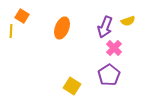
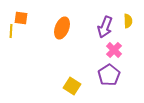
orange square: moved 1 px left, 2 px down; rotated 24 degrees counterclockwise
yellow semicircle: rotated 72 degrees counterclockwise
pink cross: moved 2 px down
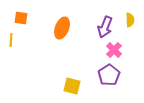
yellow semicircle: moved 2 px right, 1 px up
yellow line: moved 9 px down
yellow square: rotated 18 degrees counterclockwise
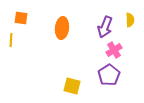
orange ellipse: rotated 15 degrees counterclockwise
pink cross: rotated 14 degrees clockwise
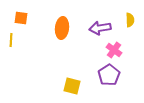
purple arrow: moved 5 px left, 1 px down; rotated 60 degrees clockwise
pink cross: rotated 21 degrees counterclockwise
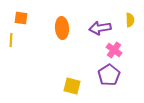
orange ellipse: rotated 10 degrees counterclockwise
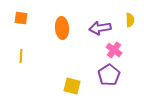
yellow line: moved 10 px right, 16 px down
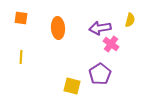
yellow semicircle: rotated 16 degrees clockwise
orange ellipse: moved 4 px left
pink cross: moved 3 px left, 6 px up
yellow line: moved 1 px down
purple pentagon: moved 9 px left, 1 px up
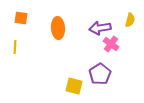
yellow line: moved 6 px left, 10 px up
yellow square: moved 2 px right
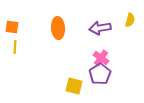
orange square: moved 9 px left, 9 px down
pink cross: moved 10 px left, 14 px down
